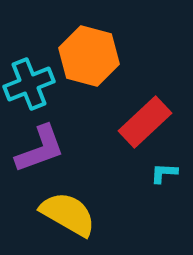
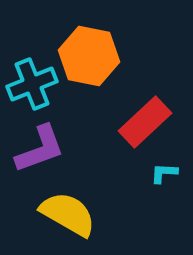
orange hexagon: rotated 4 degrees counterclockwise
cyan cross: moved 3 px right
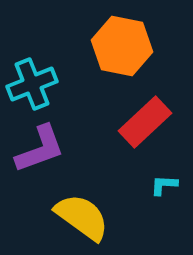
orange hexagon: moved 33 px right, 10 px up
cyan L-shape: moved 12 px down
yellow semicircle: moved 14 px right, 3 px down; rotated 6 degrees clockwise
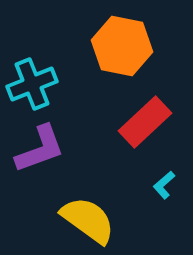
cyan L-shape: rotated 44 degrees counterclockwise
yellow semicircle: moved 6 px right, 3 px down
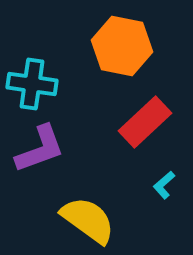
cyan cross: rotated 30 degrees clockwise
